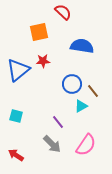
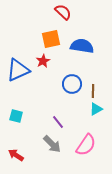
orange square: moved 12 px right, 7 px down
red star: rotated 24 degrees counterclockwise
blue triangle: rotated 15 degrees clockwise
brown line: rotated 40 degrees clockwise
cyan triangle: moved 15 px right, 3 px down
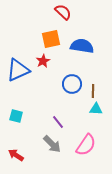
cyan triangle: rotated 32 degrees clockwise
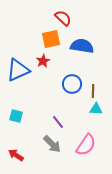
red semicircle: moved 6 px down
